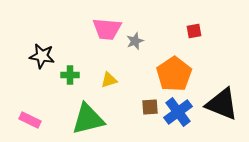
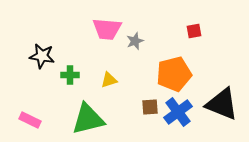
orange pentagon: rotated 20 degrees clockwise
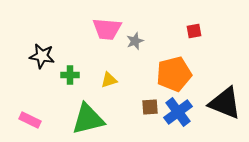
black triangle: moved 3 px right, 1 px up
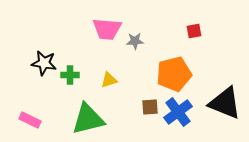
gray star: rotated 18 degrees clockwise
black star: moved 2 px right, 7 px down
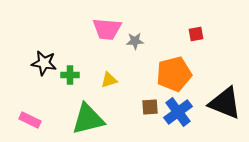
red square: moved 2 px right, 3 px down
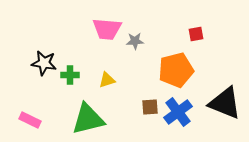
orange pentagon: moved 2 px right, 4 px up
yellow triangle: moved 2 px left
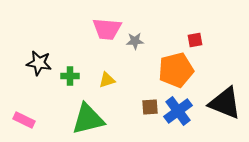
red square: moved 1 px left, 6 px down
black star: moved 5 px left
green cross: moved 1 px down
blue cross: moved 1 px up
pink rectangle: moved 6 px left
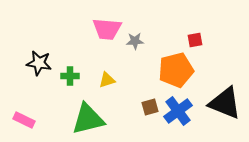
brown square: rotated 12 degrees counterclockwise
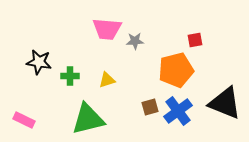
black star: moved 1 px up
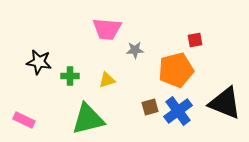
gray star: moved 9 px down
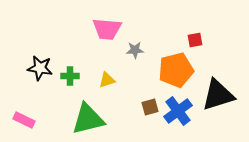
black star: moved 1 px right, 6 px down
black triangle: moved 7 px left, 8 px up; rotated 39 degrees counterclockwise
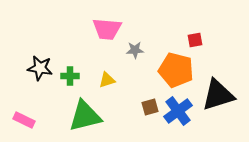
orange pentagon: rotated 28 degrees clockwise
green triangle: moved 3 px left, 3 px up
